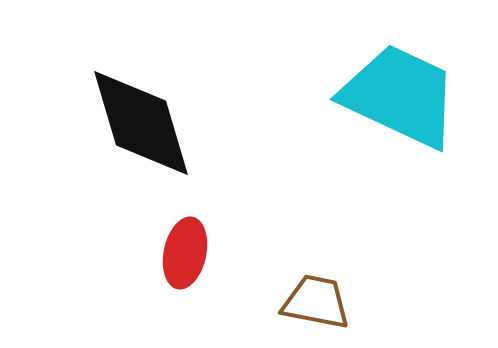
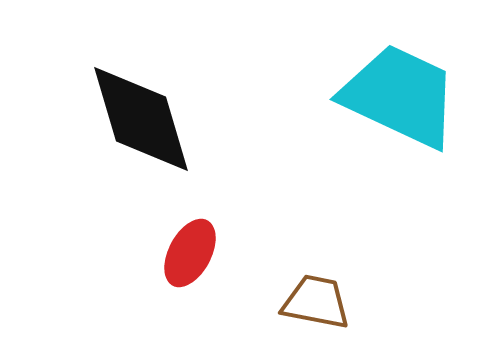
black diamond: moved 4 px up
red ellipse: moved 5 px right; rotated 16 degrees clockwise
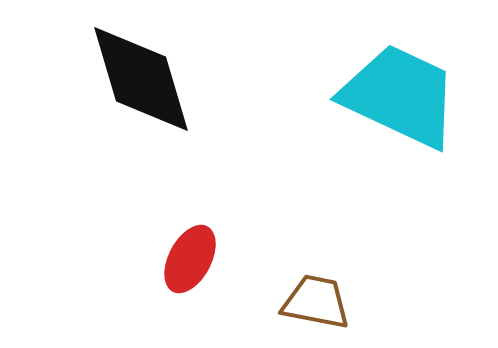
black diamond: moved 40 px up
red ellipse: moved 6 px down
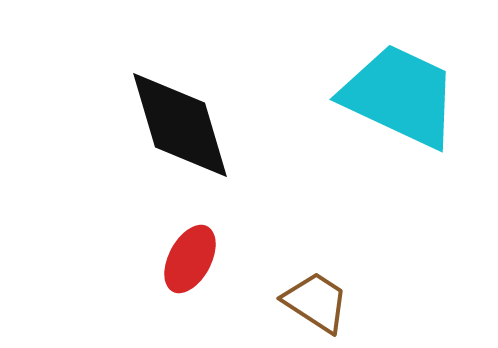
black diamond: moved 39 px right, 46 px down
brown trapezoid: rotated 22 degrees clockwise
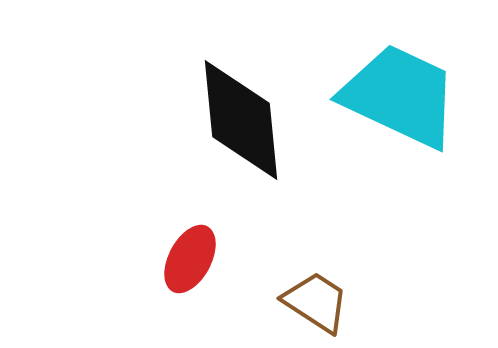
black diamond: moved 61 px right, 5 px up; rotated 11 degrees clockwise
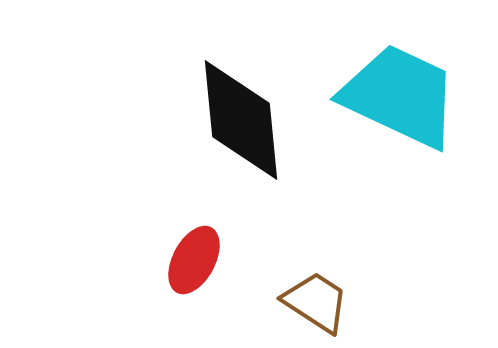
red ellipse: moved 4 px right, 1 px down
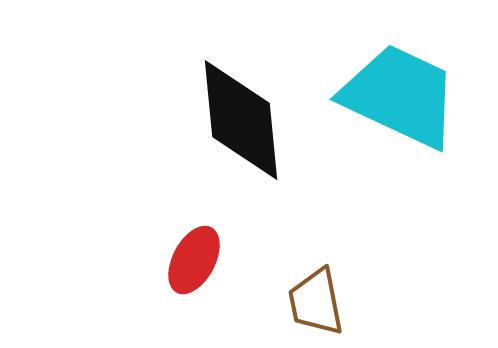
brown trapezoid: rotated 134 degrees counterclockwise
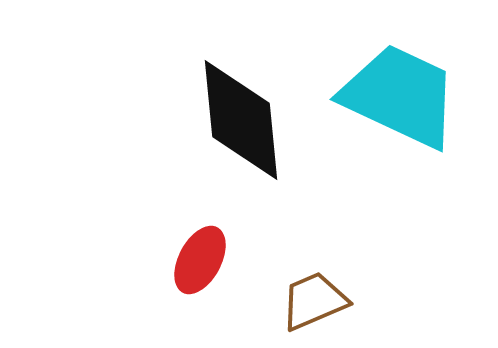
red ellipse: moved 6 px right
brown trapezoid: moved 2 px left, 1 px up; rotated 78 degrees clockwise
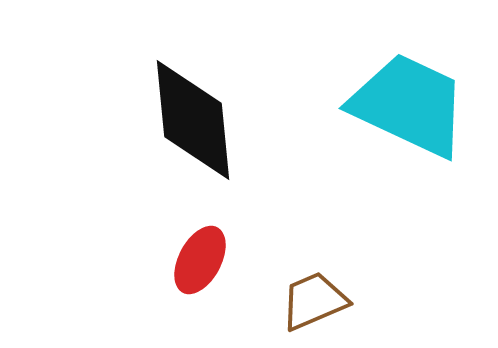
cyan trapezoid: moved 9 px right, 9 px down
black diamond: moved 48 px left
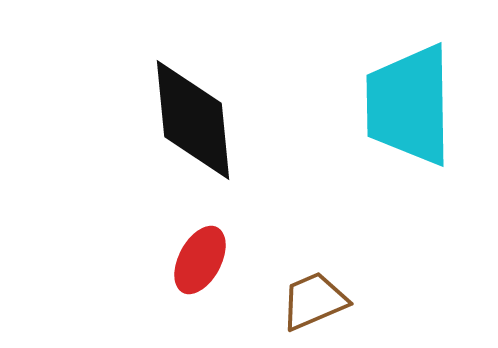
cyan trapezoid: rotated 116 degrees counterclockwise
